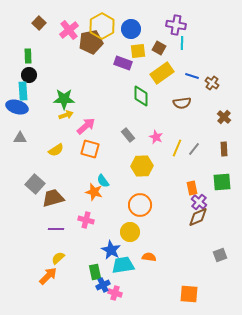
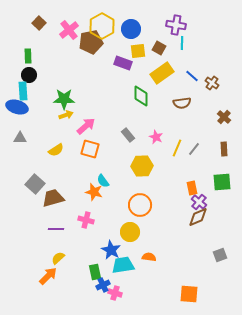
blue line at (192, 76): rotated 24 degrees clockwise
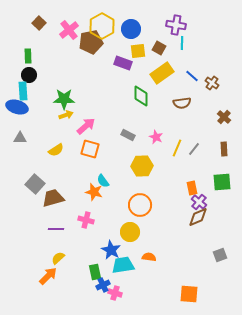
gray rectangle at (128, 135): rotated 24 degrees counterclockwise
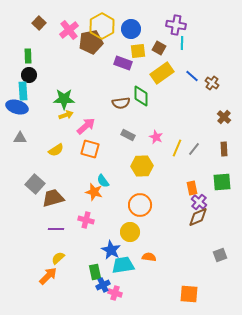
brown semicircle at (182, 103): moved 61 px left
